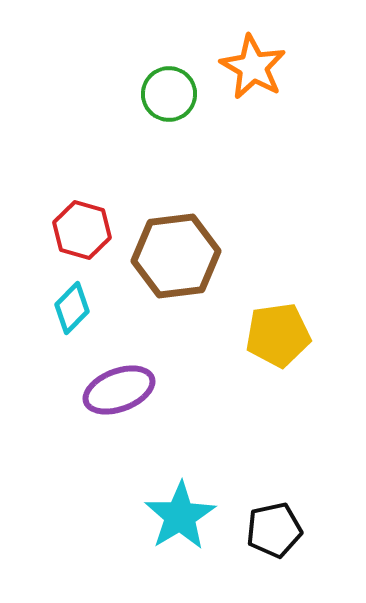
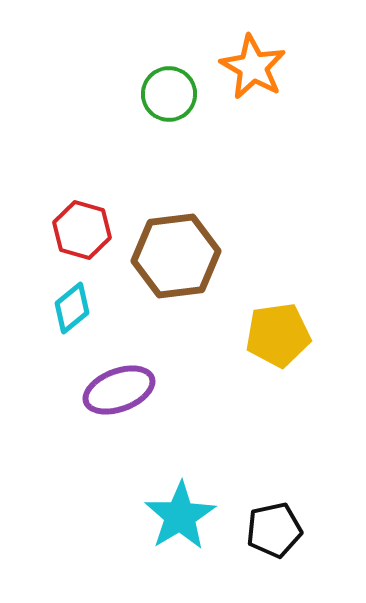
cyan diamond: rotated 6 degrees clockwise
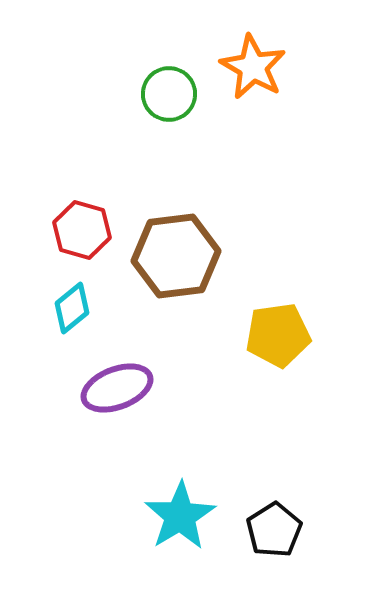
purple ellipse: moved 2 px left, 2 px up
black pentagon: rotated 20 degrees counterclockwise
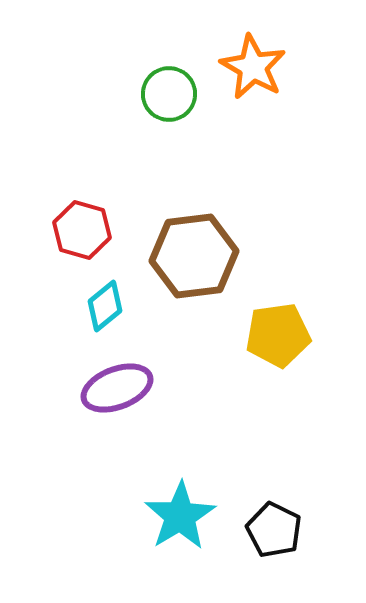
brown hexagon: moved 18 px right
cyan diamond: moved 33 px right, 2 px up
black pentagon: rotated 14 degrees counterclockwise
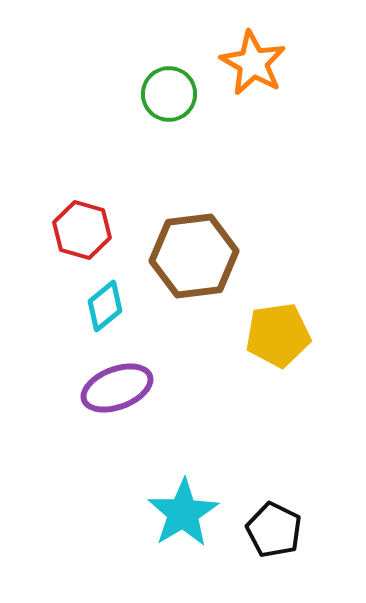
orange star: moved 4 px up
cyan star: moved 3 px right, 3 px up
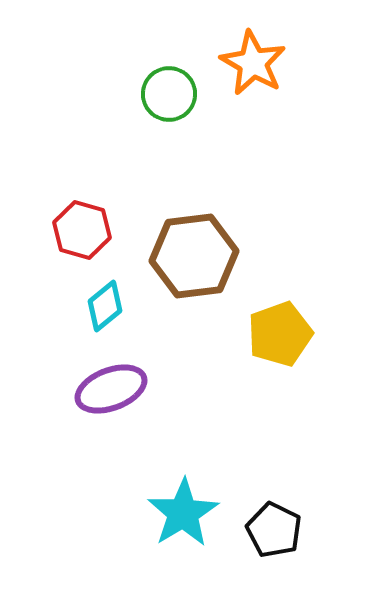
yellow pentagon: moved 2 px right, 1 px up; rotated 12 degrees counterclockwise
purple ellipse: moved 6 px left, 1 px down
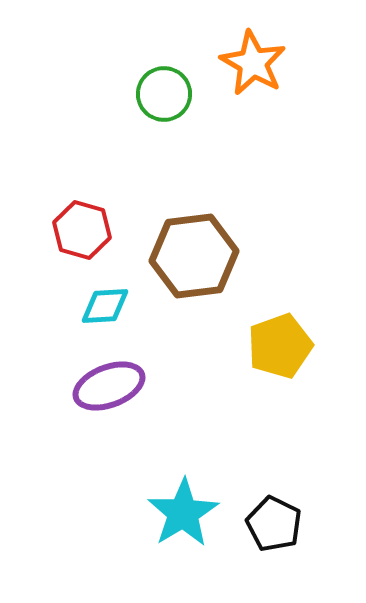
green circle: moved 5 px left
cyan diamond: rotated 36 degrees clockwise
yellow pentagon: moved 12 px down
purple ellipse: moved 2 px left, 3 px up
black pentagon: moved 6 px up
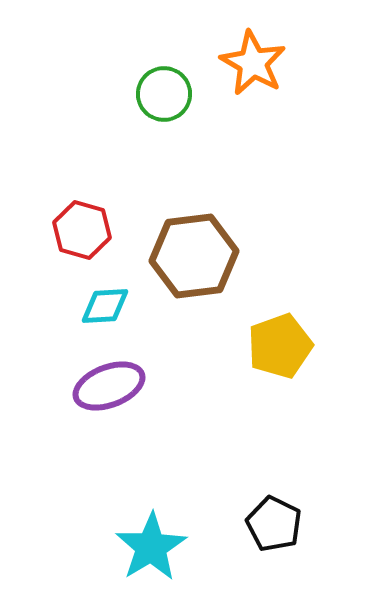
cyan star: moved 32 px left, 34 px down
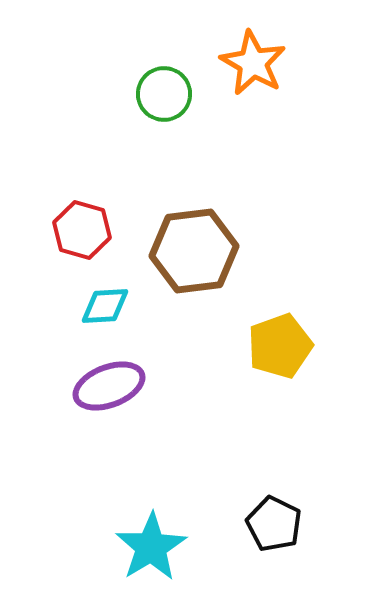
brown hexagon: moved 5 px up
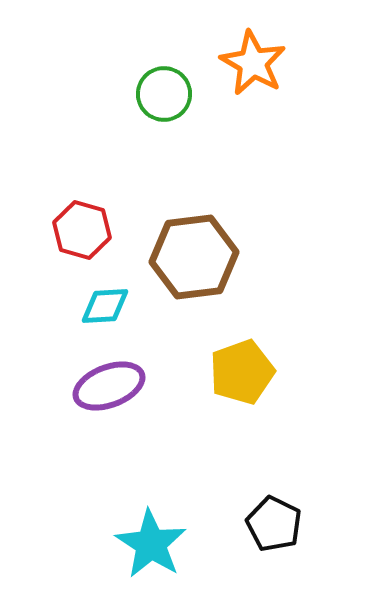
brown hexagon: moved 6 px down
yellow pentagon: moved 38 px left, 26 px down
cyan star: moved 3 px up; rotated 8 degrees counterclockwise
